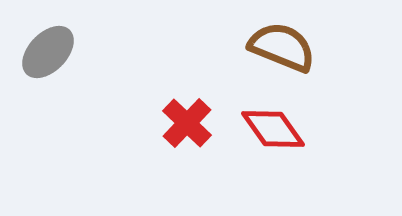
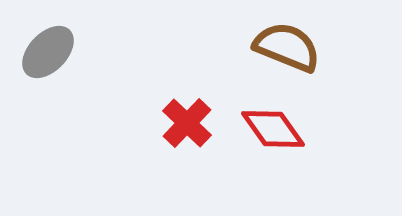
brown semicircle: moved 5 px right
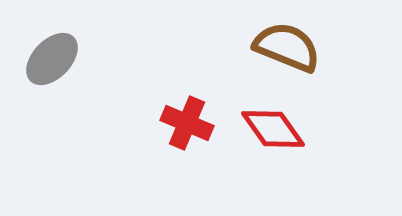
gray ellipse: moved 4 px right, 7 px down
red cross: rotated 21 degrees counterclockwise
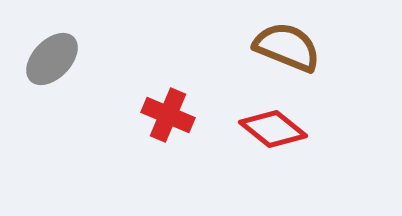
red cross: moved 19 px left, 8 px up
red diamond: rotated 16 degrees counterclockwise
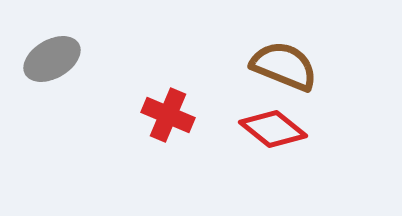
brown semicircle: moved 3 px left, 19 px down
gray ellipse: rotated 16 degrees clockwise
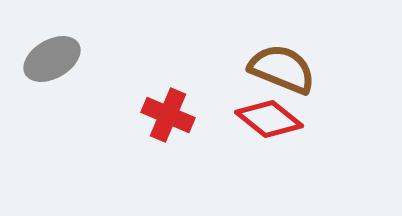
brown semicircle: moved 2 px left, 3 px down
red diamond: moved 4 px left, 10 px up
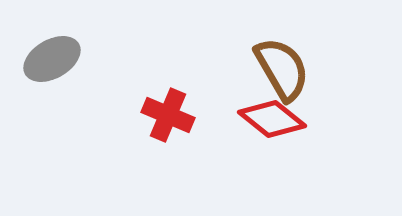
brown semicircle: rotated 38 degrees clockwise
red diamond: moved 3 px right
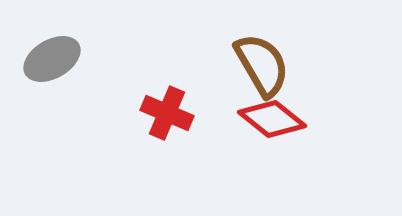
brown semicircle: moved 20 px left, 4 px up
red cross: moved 1 px left, 2 px up
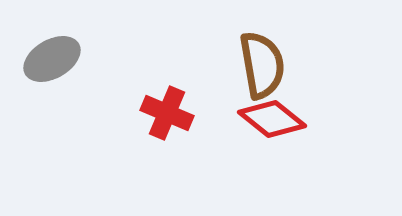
brown semicircle: rotated 20 degrees clockwise
